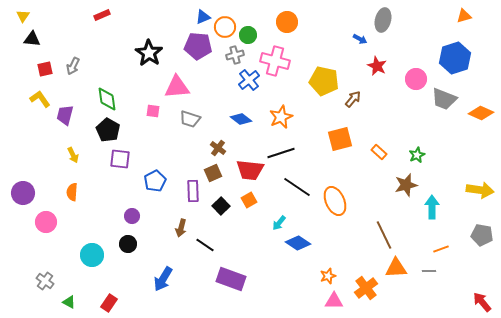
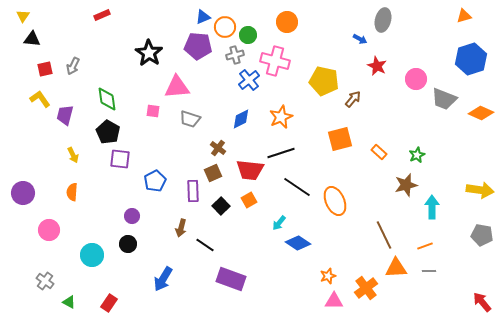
blue hexagon at (455, 58): moved 16 px right, 1 px down
blue diamond at (241, 119): rotated 65 degrees counterclockwise
black pentagon at (108, 130): moved 2 px down
pink circle at (46, 222): moved 3 px right, 8 px down
orange line at (441, 249): moved 16 px left, 3 px up
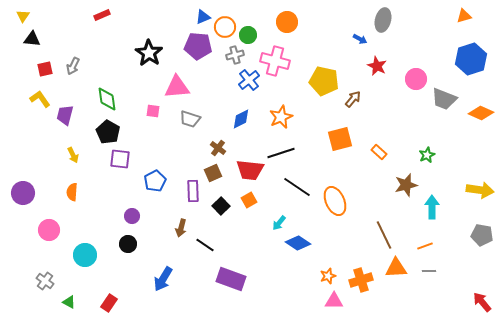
green star at (417, 155): moved 10 px right
cyan circle at (92, 255): moved 7 px left
orange cross at (366, 288): moved 5 px left, 8 px up; rotated 20 degrees clockwise
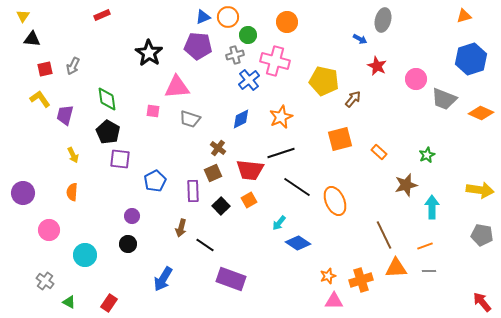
orange circle at (225, 27): moved 3 px right, 10 px up
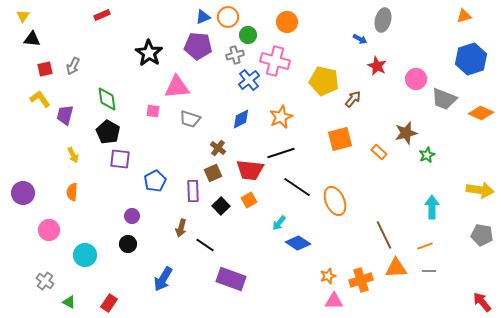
brown star at (406, 185): moved 52 px up
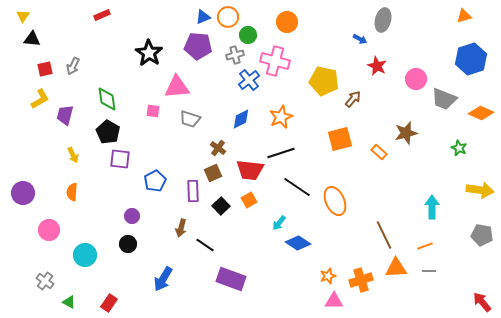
yellow L-shape at (40, 99): rotated 95 degrees clockwise
green star at (427, 155): moved 32 px right, 7 px up; rotated 21 degrees counterclockwise
